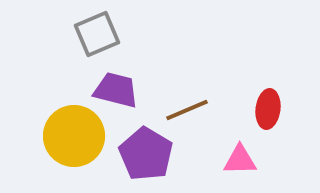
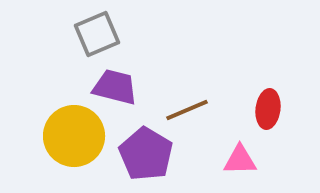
purple trapezoid: moved 1 px left, 3 px up
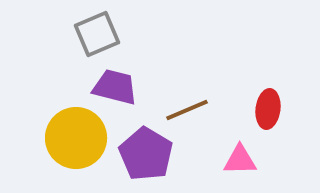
yellow circle: moved 2 px right, 2 px down
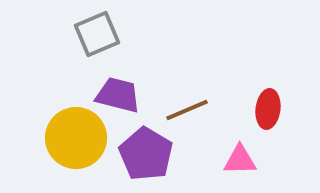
purple trapezoid: moved 3 px right, 8 px down
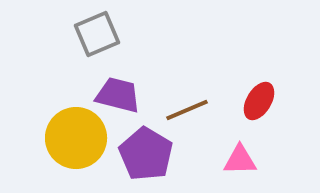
red ellipse: moved 9 px left, 8 px up; rotated 24 degrees clockwise
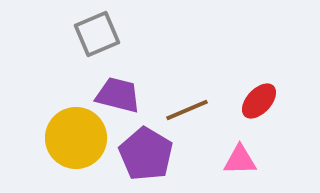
red ellipse: rotated 12 degrees clockwise
